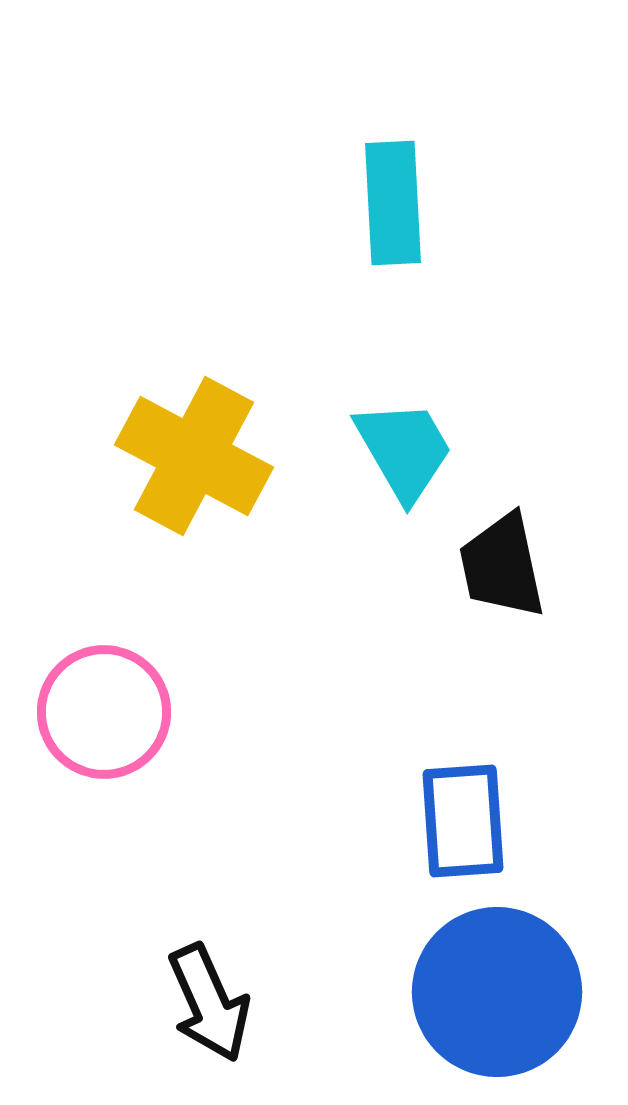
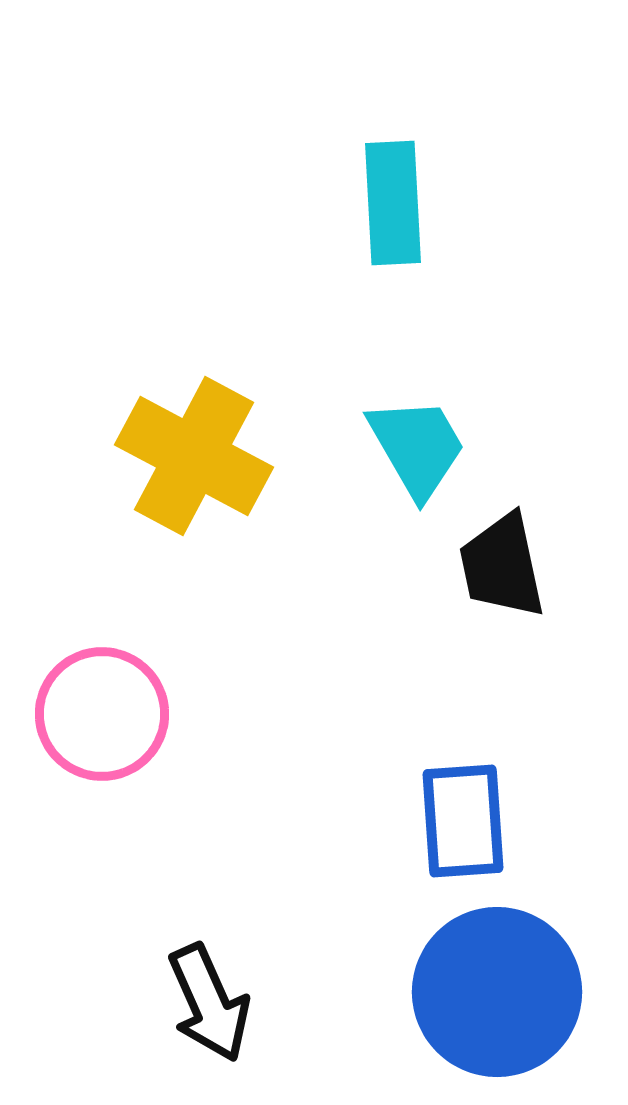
cyan trapezoid: moved 13 px right, 3 px up
pink circle: moved 2 px left, 2 px down
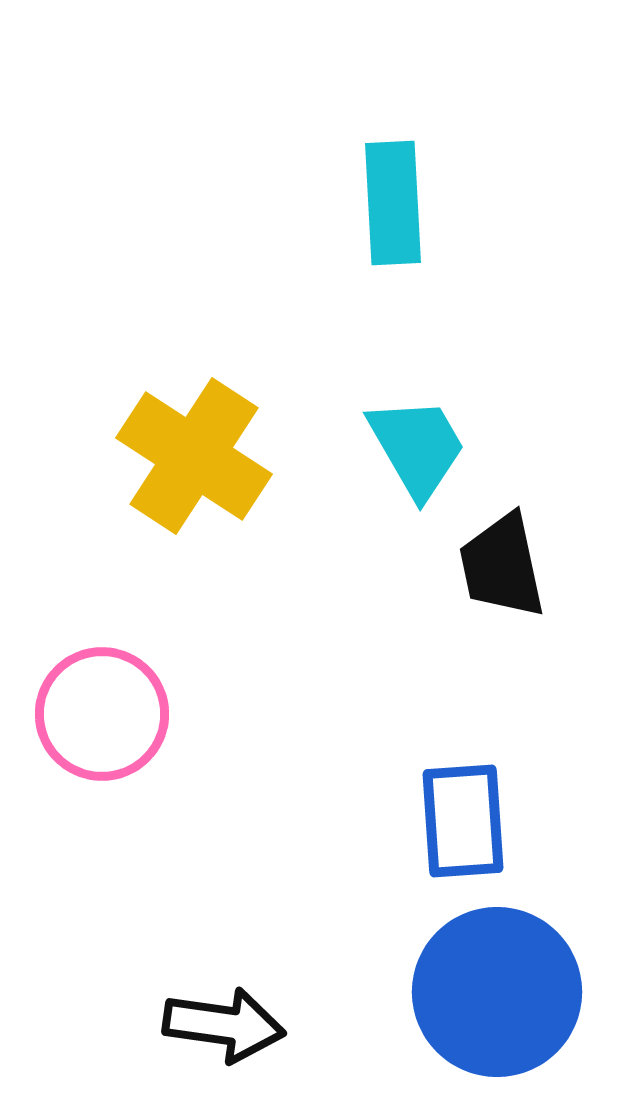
yellow cross: rotated 5 degrees clockwise
black arrow: moved 15 px right, 22 px down; rotated 58 degrees counterclockwise
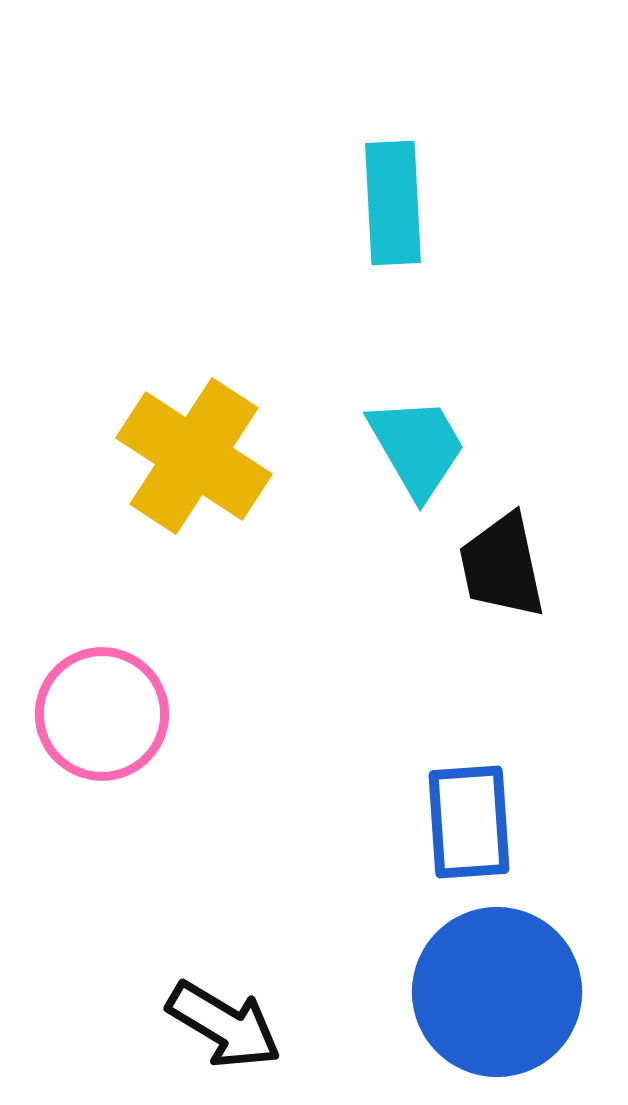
blue rectangle: moved 6 px right, 1 px down
black arrow: rotated 23 degrees clockwise
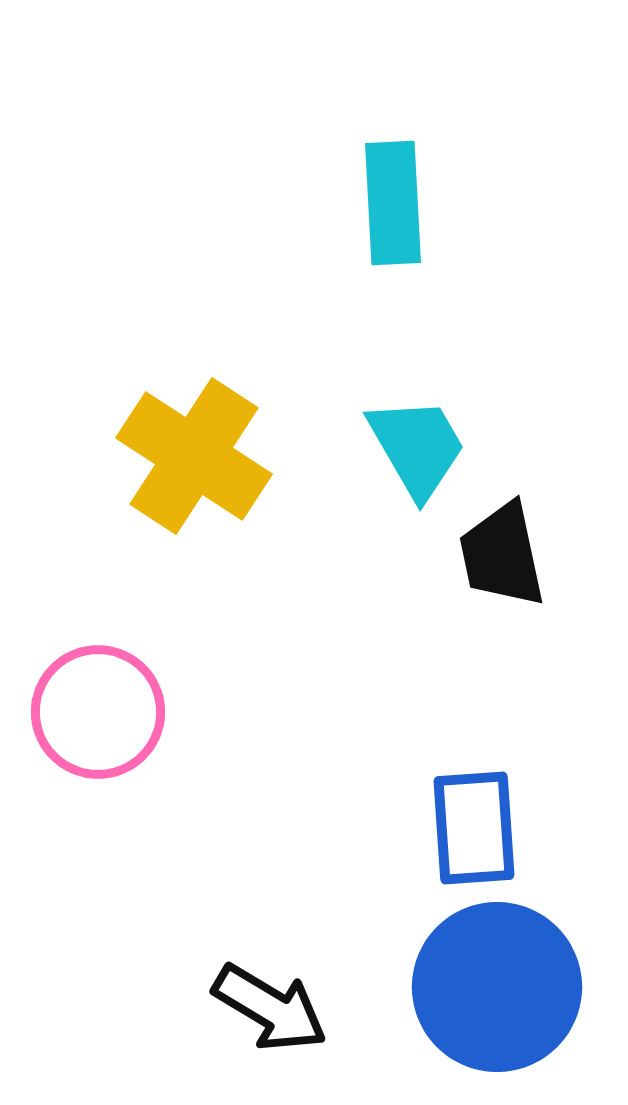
black trapezoid: moved 11 px up
pink circle: moved 4 px left, 2 px up
blue rectangle: moved 5 px right, 6 px down
blue circle: moved 5 px up
black arrow: moved 46 px right, 17 px up
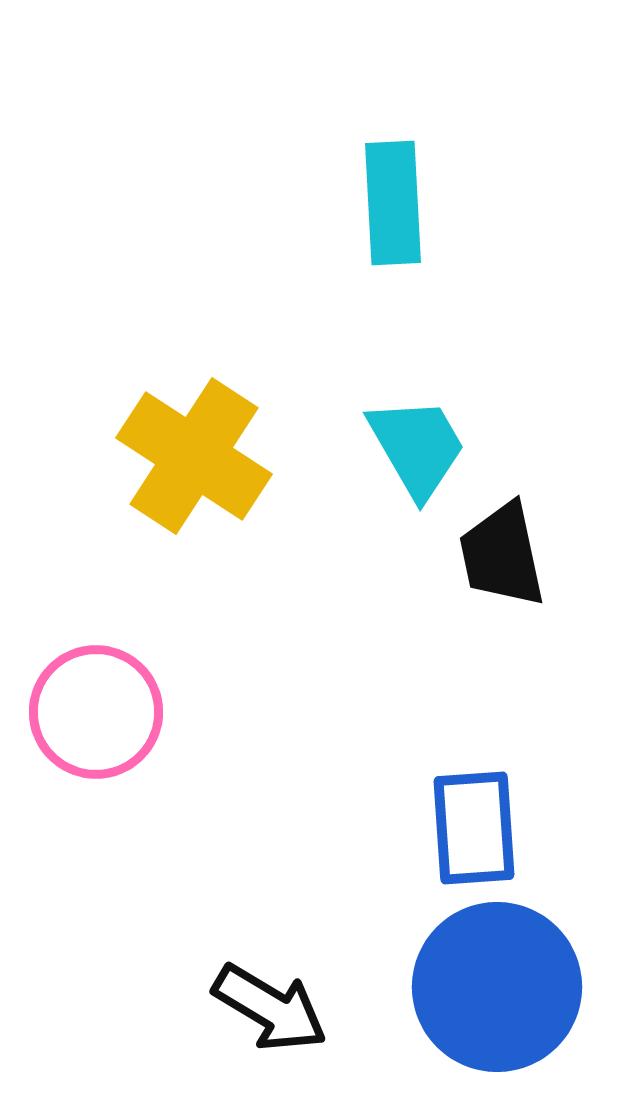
pink circle: moved 2 px left
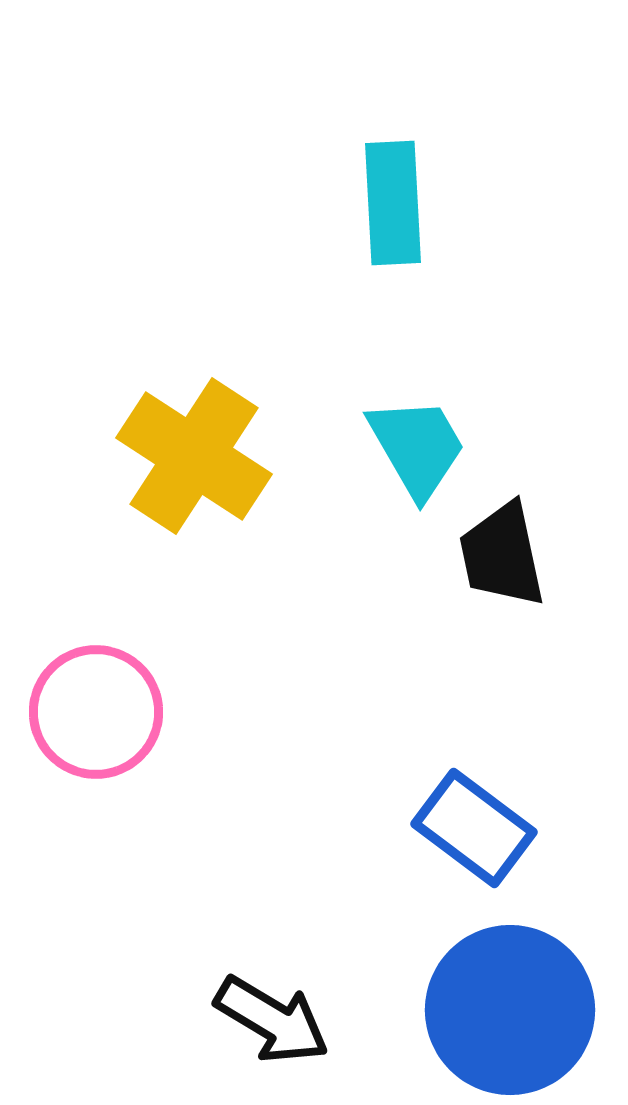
blue rectangle: rotated 49 degrees counterclockwise
blue circle: moved 13 px right, 23 px down
black arrow: moved 2 px right, 12 px down
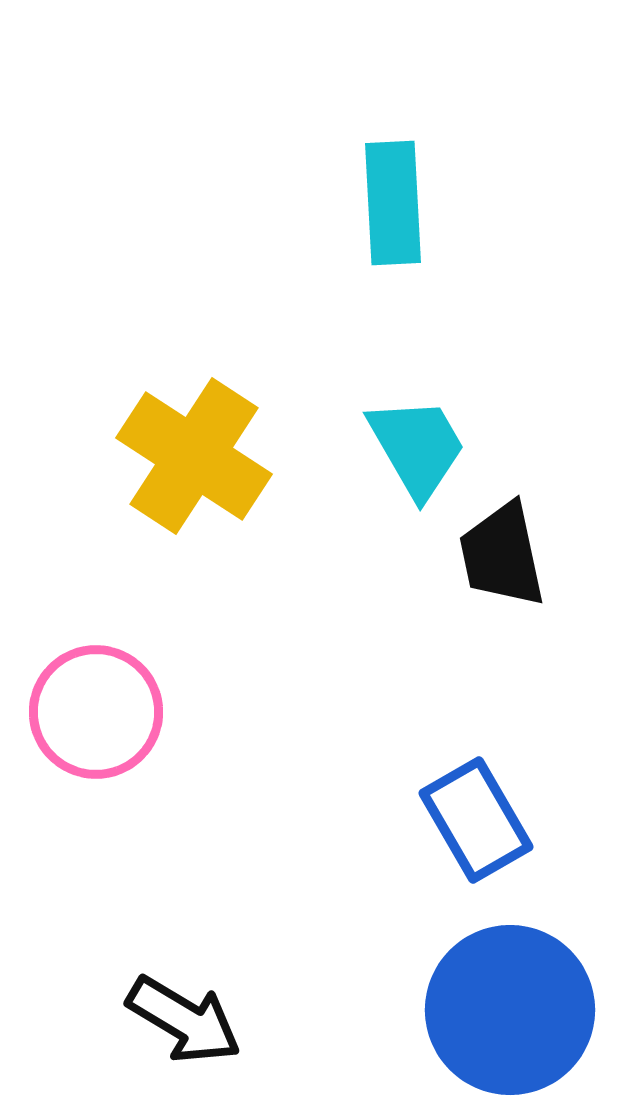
blue rectangle: moved 2 px right, 8 px up; rotated 23 degrees clockwise
black arrow: moved 88 px left
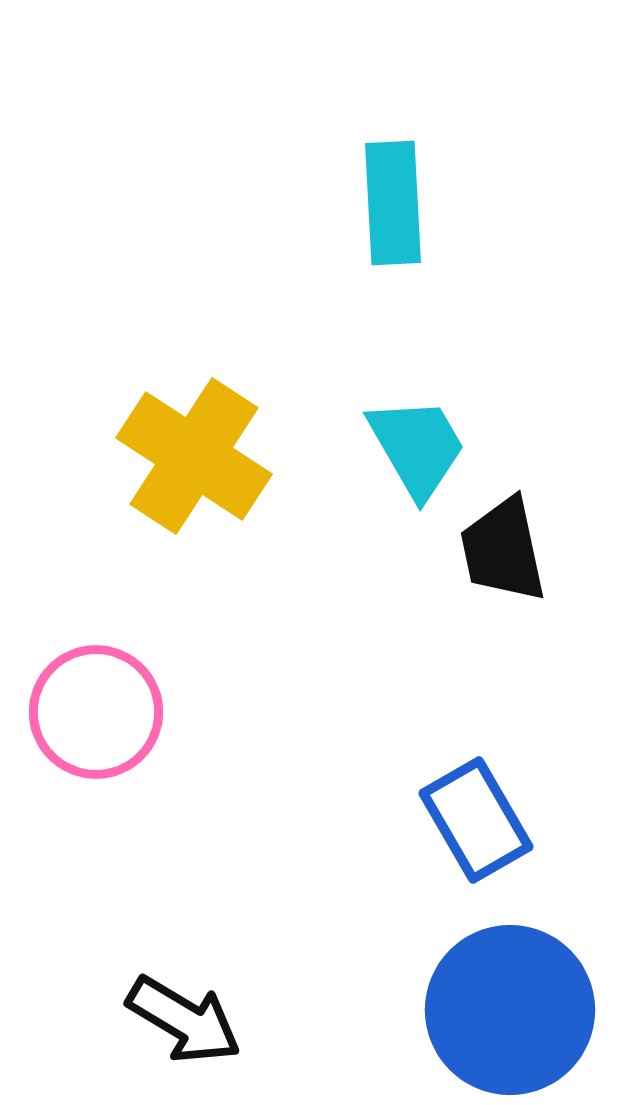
black trapezoid: moved 1 px right, 5 px up
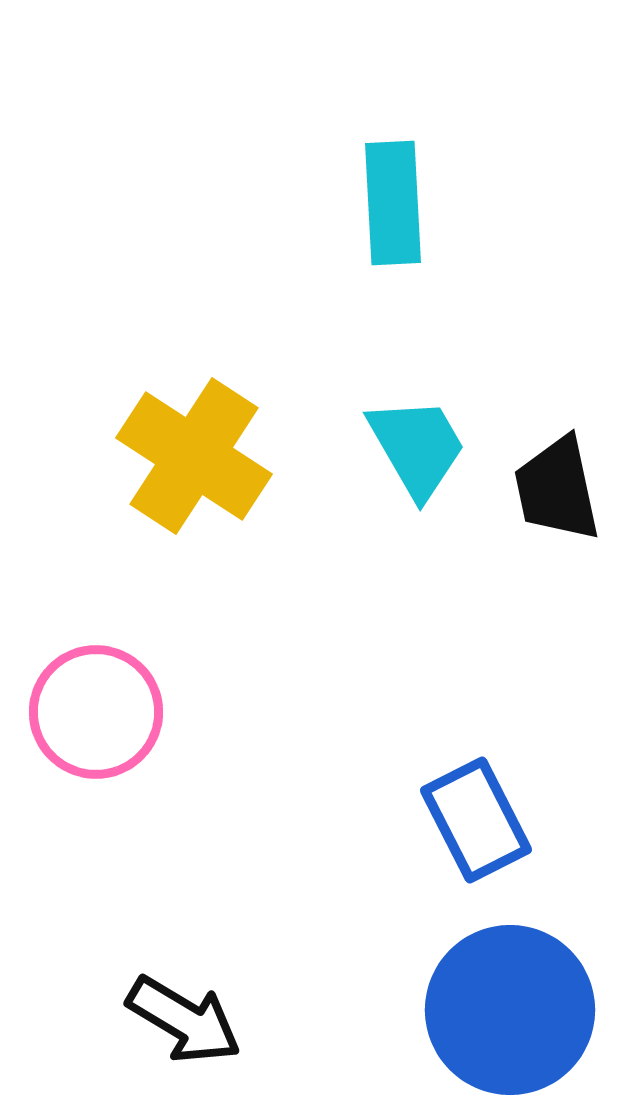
black trapezoid: moved 54 px right, 61 px up
blue rectangle: rotated 3 degrees clockwise
